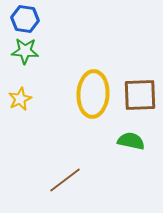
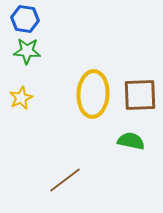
green star: moved 2 px right
yellow star: moved 1 px right, 1 px up
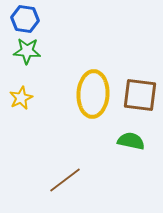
brown square: rotated 9 degrees clockwise
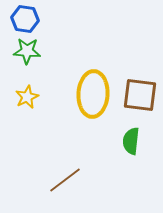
yellow star: moved 6 px right, 1 px up
green semicircle: rotated 96 degrees counterclockwise
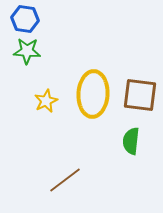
yellow star: moved 19 px right, 4 px down
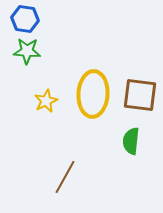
brown line: moved 3 px up; rotated 24 degrees counterclockwise
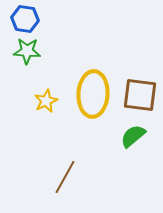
green semicircle: moved 2 px right, 5 px up; rotated 44 degrees clockwise
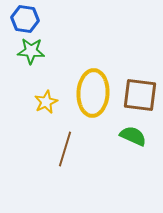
green star: moved 4 px right
yellow ellipse: moved 1 px up
yellow star: moved 1 px down
green semicircle: rotated 64 degrees clockwise
brown line: moved 28 px up; rotated 12 degrees counterclockwise
